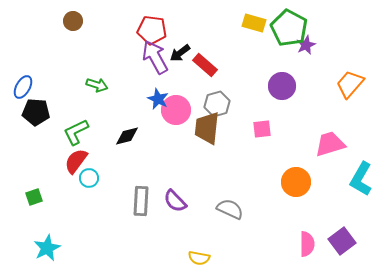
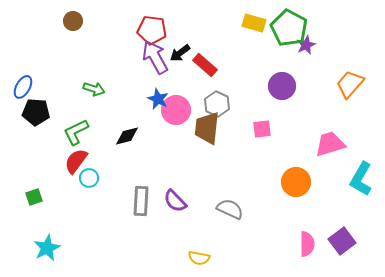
green arrow: moved 3 px left, 4 px down
gray hexagon: rotated 20 degrees counterclockwise
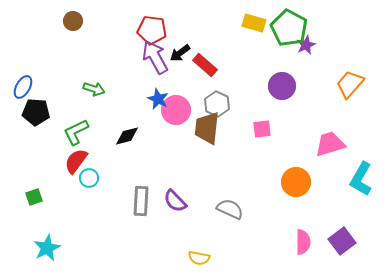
pink semicircle: moved 4 px left, 2 px up
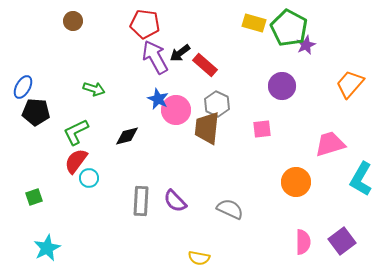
red pentagon: moved 7 px left, 6 px up
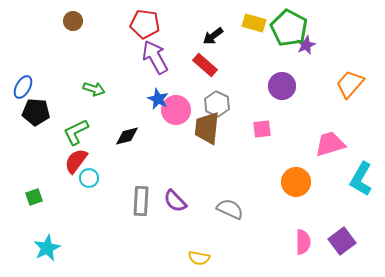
black arrow: moved 33 px right, 17 px up
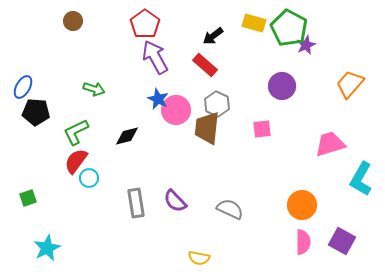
red pentagon: rotated 28 degrees clockwise
orange circle: moved 6 px right, 23 px down
green square: moved 6 px left, 1 px down
gray rectangle: moved 5 px left, 2 px down; rotated 12 degrees counterclockwise
purple square: rotated 24 degrees counterclockwise
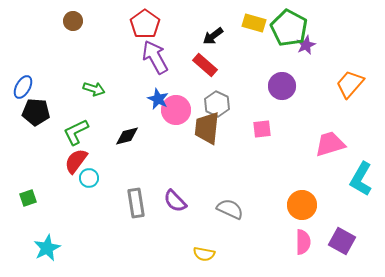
yellow semicircle: moved 5 px right, 4 px up
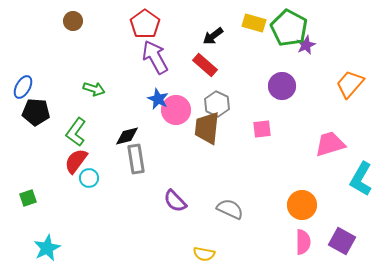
green L-shape: rotated 28 degrees counterclockwise
gray rectangle: moved 44 px up
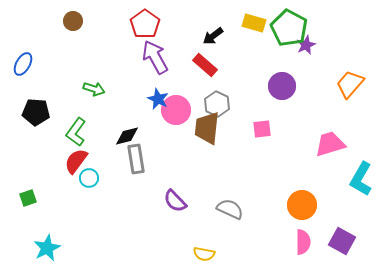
blue ellipse: moved 23 px up
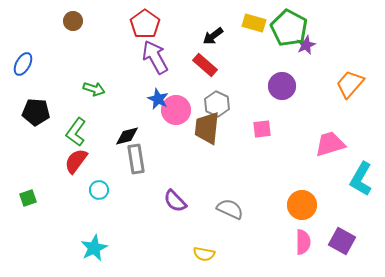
cyan circle: moved 10 px right, 12 px down
cyan star: moved 47 px right
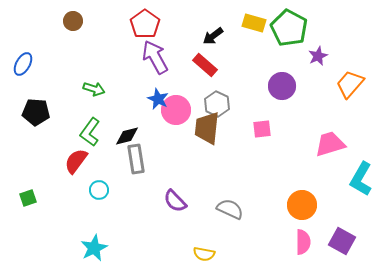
purple star: moved 12 px right, 11 px down
green L-shape: moved 14 px right
